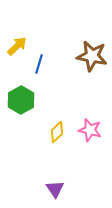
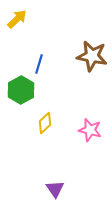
yellow arrow: moved 27 px up
green hexagon: moved 10 px up
yellow diamond: moved 12 px left, 9 px up
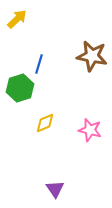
green hexagon: moved 1 px left, 2 px up; rotated 12 degrees clockwise
yellow diamond: rotated 20 degrees clockwise
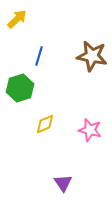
blue line: moved 8 px up
yellow diamond: moved 1 px down
purple triangle: moved 8 px right, 6 px up
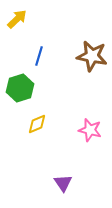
yellow diamond: moved 8 px left
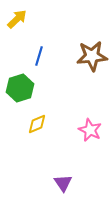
brown star: rotated 16 degrees counterclockwise
pink star: rotated 10 degrees clockwise
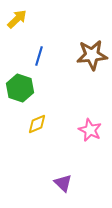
brown star: moved 1 px up
green hexagon: rotated 24 degrees counterclockwise
purple triangle: rotated 12 degrees counterclockwise
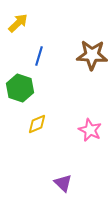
yellow arrow: moved 1 px right, 4 px down
brown star: rotated 8 degrees clockwise
